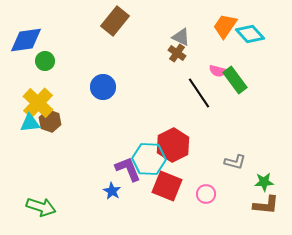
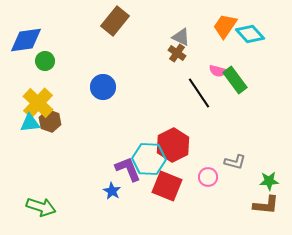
green star: moved 5 px right, 1 px up
pink circle: moved 2 px right, 17 px up
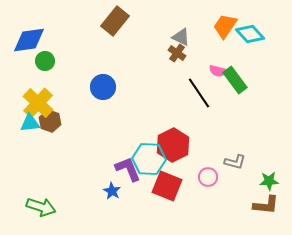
blue diamond: moved 3 px right
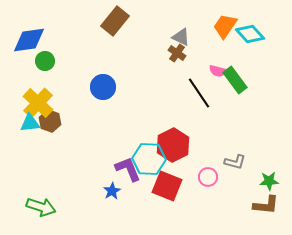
blue star: rotated 12 degrees clockwise
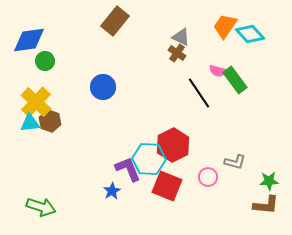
yellow cross: moved 2 px left, 1 px up
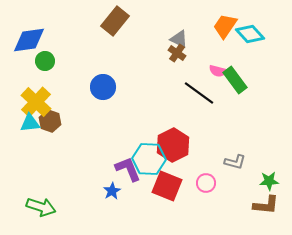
gray triangle: moved 2 px left, 2 px down
black line: rotated 20 degrees counterclockwise
pink circle: moved 2 px left, 6 px down
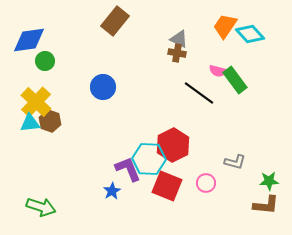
brown cross: rotated 24 degrees counterclockwise
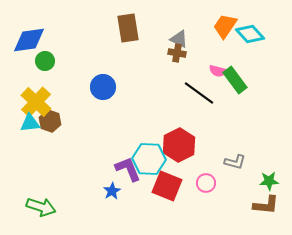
brown rectangle: moved 13 px right, 7 px down; rotated 48 degrees counterclockwise
red hexagon: moved 6 px right
